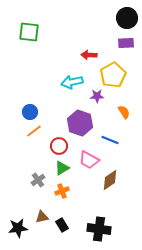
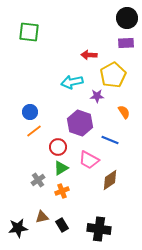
red circle: moved 1 px left, 1 px down
green triangle: moved 1 px left
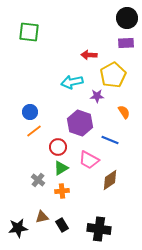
gray cross: rotated 16 degrees counterclockwise
orange cross: rotated 16 degrees clockwise
